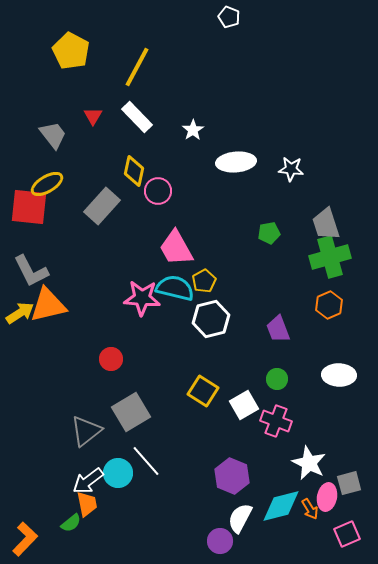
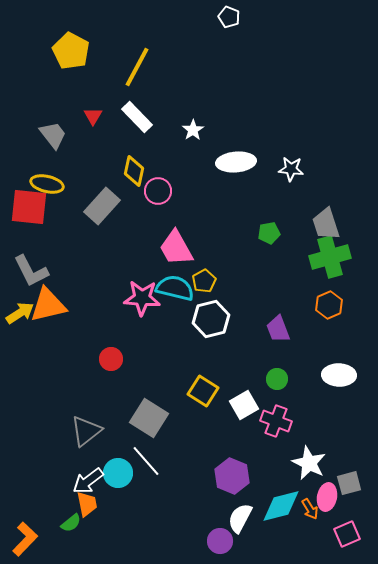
yellow ellipse at (47, 184): rotated 44 degrees clockwise
gray square at (131, 412): moved 18 px right, 6 px down; rotated 27 degrees counterclockwise
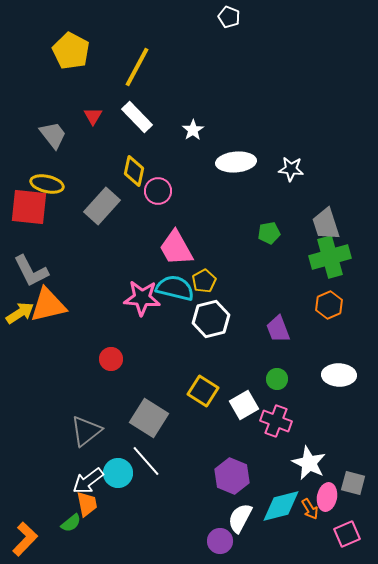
gray square at (349, 483): moved 4 px right; rotated 30 degrees clockwise
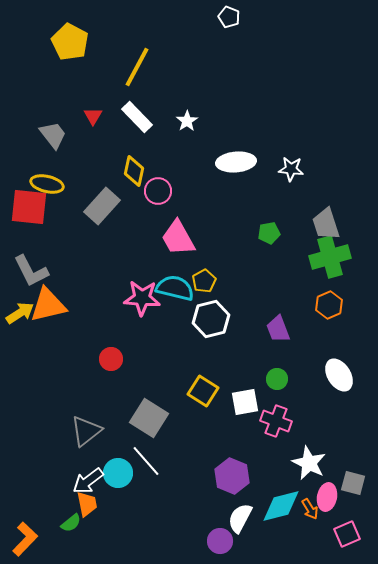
yellow pentagon at (71, 51): moved 1 px left, 9 px up
white star at (193, 130): moved 6 px left, 9 px up
pink trapezoid at (176, 248): moved 2 px right, 10 px up
white ellipse at (339, 375): rotated 56 degrees clockwise
white square at (244, 405): moved 1 px right, 3 px up; rotated 20 degrees clockwise
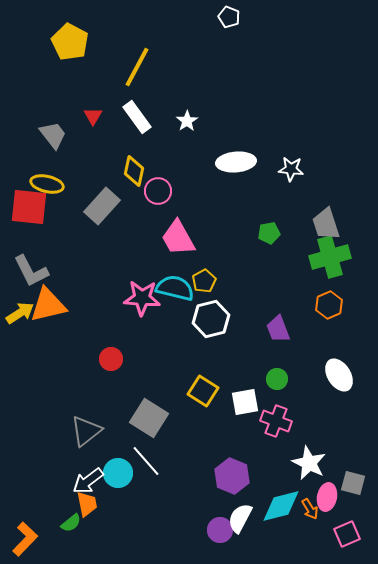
white rectangle at (137, 117): rotated 8 degrees clockwise
purple circle at (220, 541): moved 11 px up
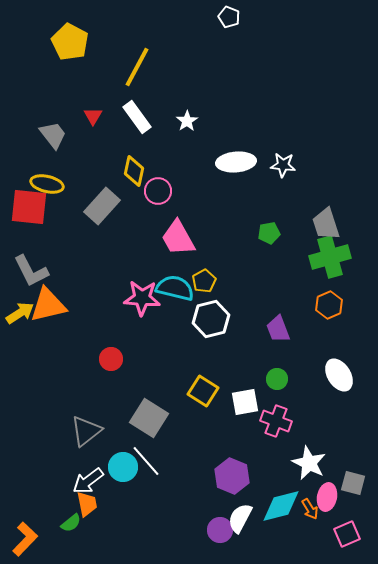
white star at (291, 169): moved 8 px left, 4 px up
cyan circle at (118, 473): moved 5 px right, 6 px up
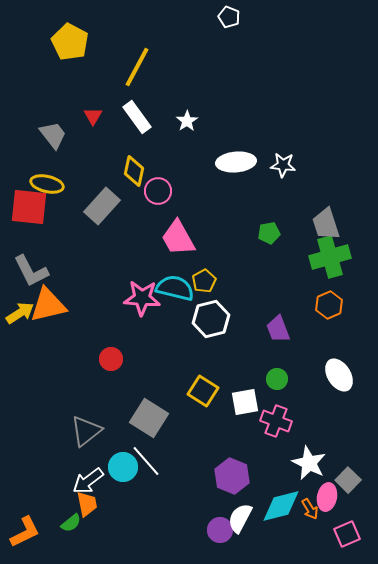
gray square at (353, 483): moved 5 px left, 3 px up; rotated 30 degrees clockwise
orange L-shape at (25, 539): moved 7 px up; rotated 20 degrees clockwise
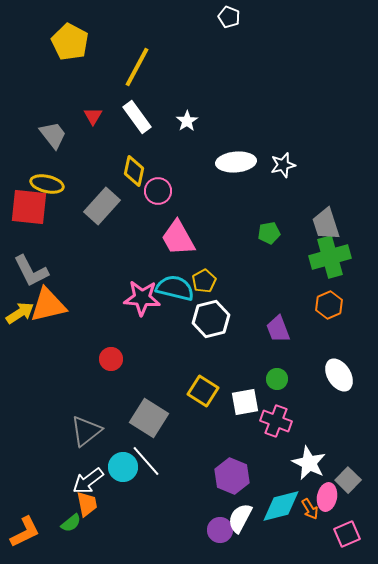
white star at (283, 165): rotated 20 degrees counterclockwise
